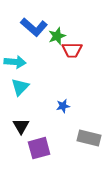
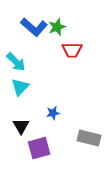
green star: moved 9 px up
cyan arrow: moved 1 px right; rotated 40 degrees clockwise
blue star: moved 10 px left, 7 px down
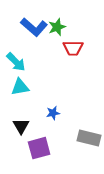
red trapezoid: moved 1 px right, 2 px up
cyan triangle: rotated 36 degrees clockwise
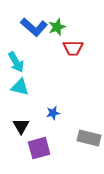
cyan arrow: rotated 15 degrees clockwise
cyan triangle: rotated 24 degrees clockwise
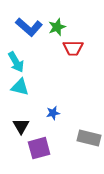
blue L-shape: moved 5 px left
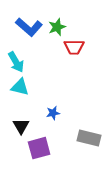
red trapezoid: moved 1 px right, 1 px up
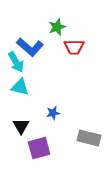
blue L-shape: moved 1 px right, 20 px down
